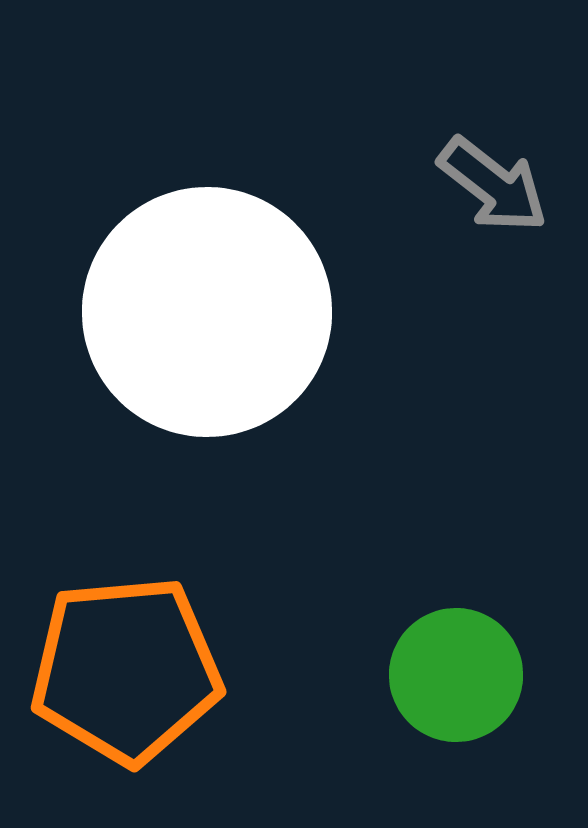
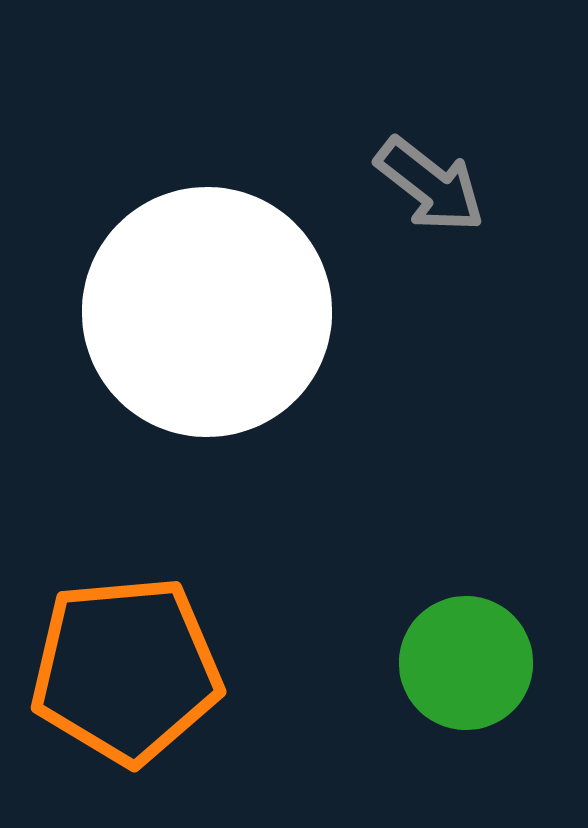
gray arrow: moved 63 px left
green circle: moved 10 px right, 12 px up
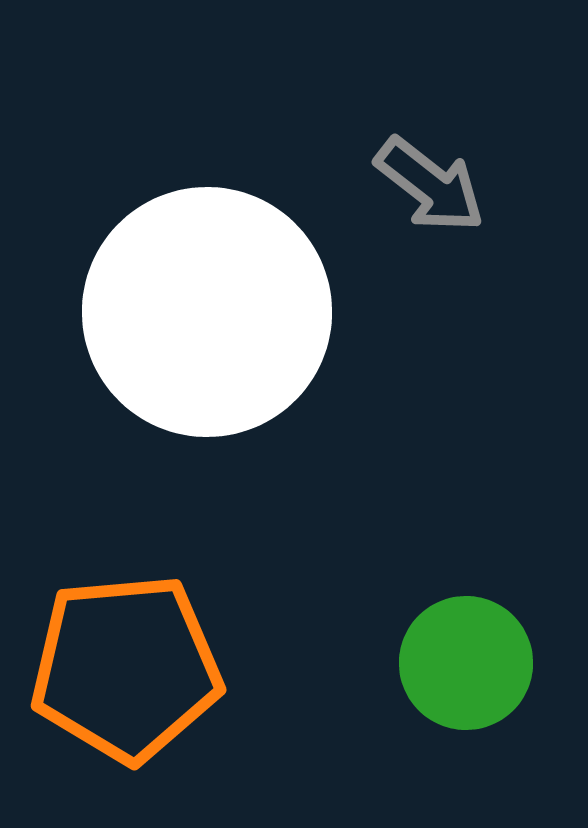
orange pentagon: moved 2 px up
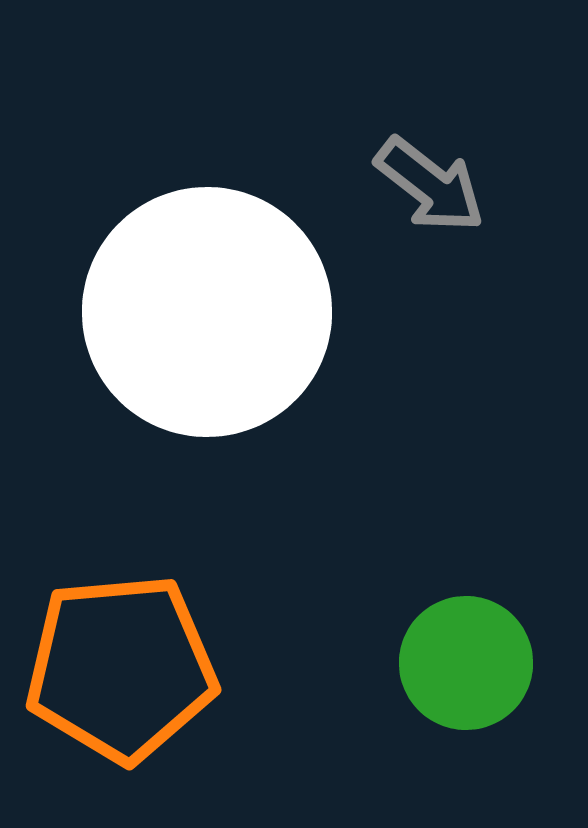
orange pentagon: moved 5 px left
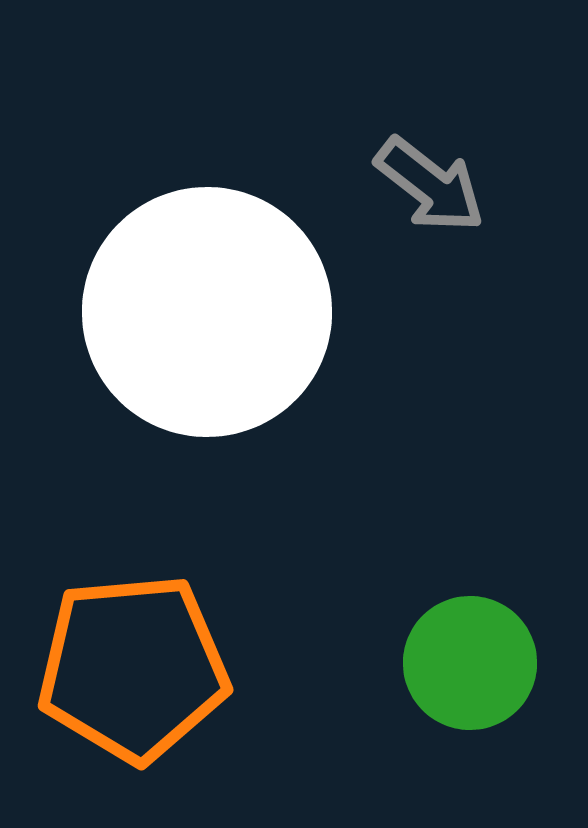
green circle: moved 4 px right
orange pentagon: moved 12 px right
